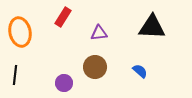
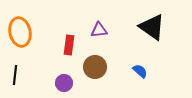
red rectangle: moved 6 px right, 28 px down; rotated 24 degrees counterclockwise
black triangle: rotated 32 degrees clockwise
purple triangle: moved 3 px up
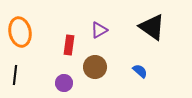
purple triangle: rotated 24 degrees counterclockwise
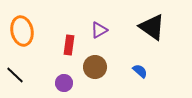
orange ellipse: moved 2 px right, 1 px up
black line: rotated 54 degrees counterclockwise
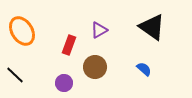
orange ellipse: rotated 20 degrees counterclockwise
red rectangle: rotated 12 degrees clockwise
blue semicircle: moved 4 px right, 2 px up
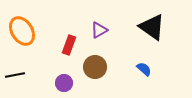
black line: rotated 54 degrees counterclockwise
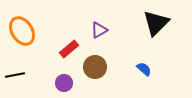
black triangle: moved 4 px right, 4 px up; rotated 40 degrees clockwise
red rectangle: moved 4 px down; rotated 30 degrees clockwise
